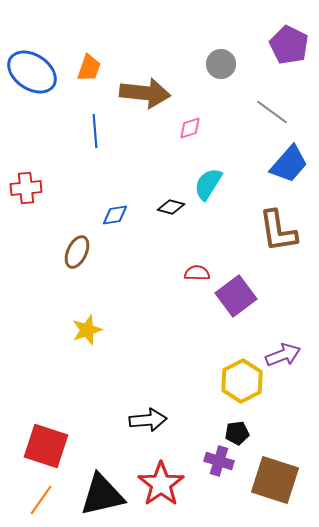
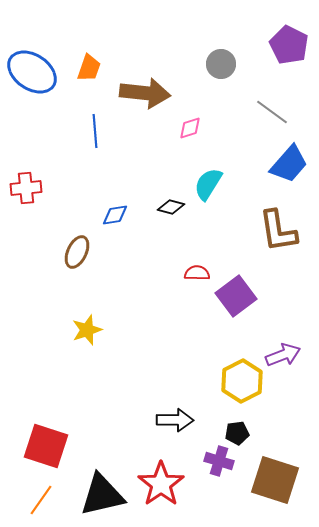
black arrow: moved 27 px right; rotated 6 degrees clockwise
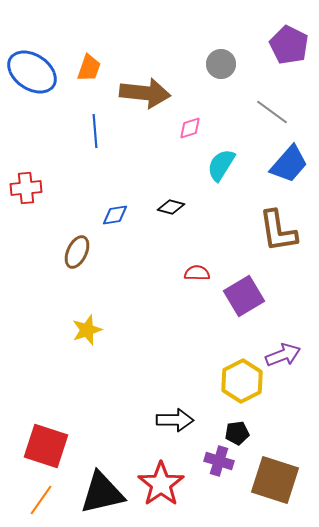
cyan semicircle: moved 13 px right, 19 px up
purple square: moved 8 px right; rotated 6 degrees clockwise
black triangle: moved 2 px up
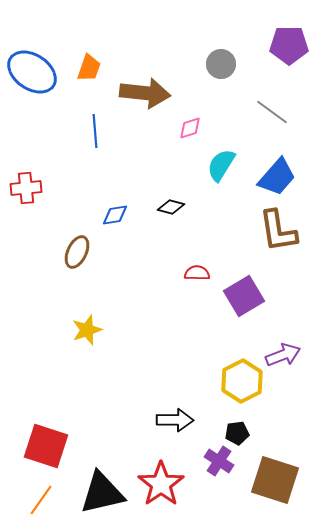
purple pentagon: rotated 27 degrees counterclockwise
blue trapezoid: moved 12 px left, 13 px down
purple cross: rotated 16 degrees clockwise
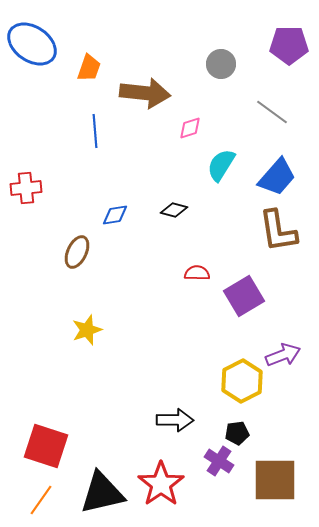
blue ellipse: moved 28 px up
black diamond: moved 3 px right, 3 px down
brown square: rotated 18 degrees counterclockwise
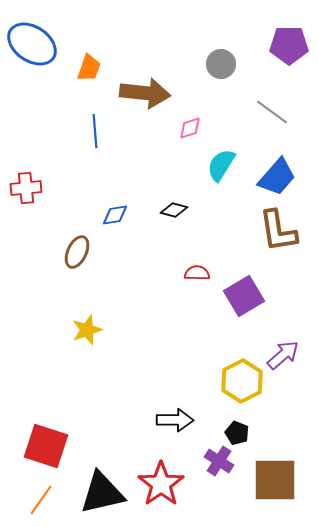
purple arrow: rotated 20 degrees counterclockwise
black pentagon: rotated 30 degrees clockwise
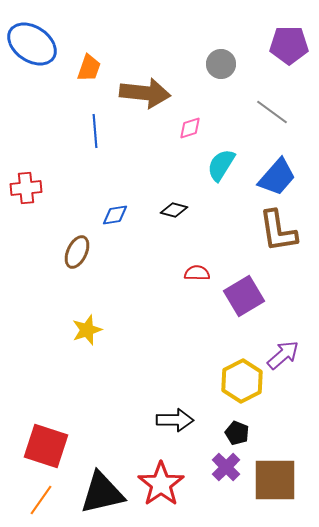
purple cross: moved 7 px right, 6 px down; rotated 12 degrees clockwise
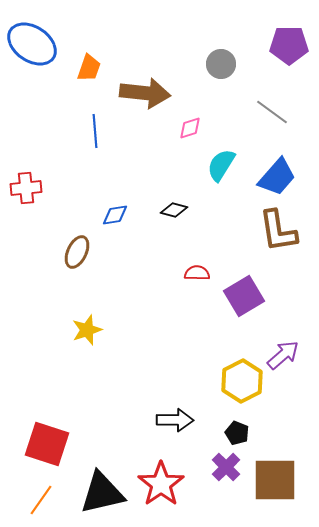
red square: moved 1 px right, 2 px up
